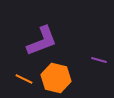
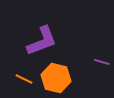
purple line: moved 3 px right, 2 px down
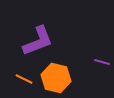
purple L-shape: moved 4 px left
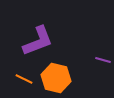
purple line: moved 1 px right, 2 px up
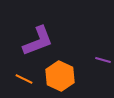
orange hexagon: moved 4 px right, 2 px up; rotated 12 degrees clockwise
